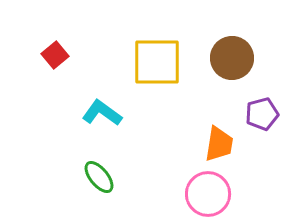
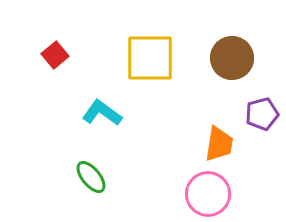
yellow square: moved 7 px left, 4 px up
green ellipse: moved 8 px left
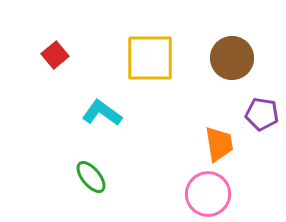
purple pentagon: rotated 24 degrees clockwise
orange trapezoid: rotated 18 degrees counterclockwise
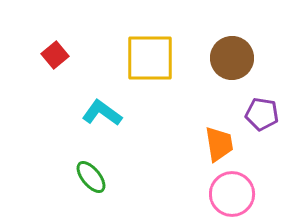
pink circle: moved 24 px right
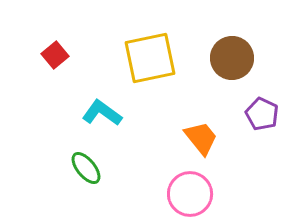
yellow square: rotated 12 degrees counterclockwise
purple pentagon: rotated 16 degrees clockwise
orange trapezoid: moved 18 px left, 6 px up; rotated 30 degrees counterclockwise
green ellipse: moved 5 px left, 9 px up
pink circle: moved 42 px left
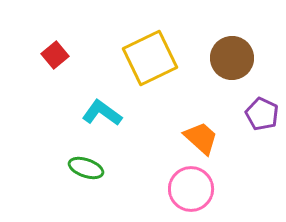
yellow square: rotated 14 degrees counterclockwise
orange trapezoid: rotated 9 degrees counterclockwise
green ellipse: rotated 32 degrees counterclockwise
pink circle: moved 1 px right, 5 px up
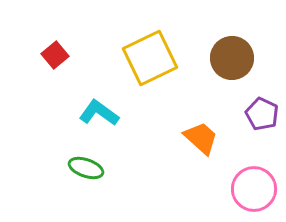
cyan L-shape: moved 3 px left
pink circle: moved 63 px right
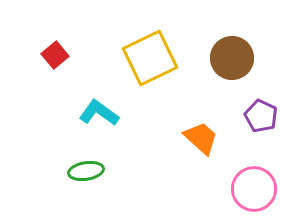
purple pentagon: moved 1 px left, 2 px down
green ellipse: moved 3 px down; rotated 28 degrees counterclockwise
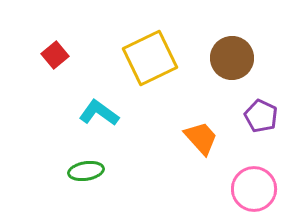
orange trapezoid: rotated 6 degrees clockwise
